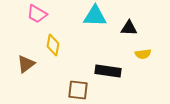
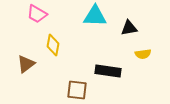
black triangle: rotated 12 degrees counterclockwise
brown square: moved 1 px left
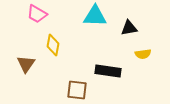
brown triangle: rotated 18 degrees counterclockwise
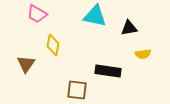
cyan triangle: rotated 10 degrees clockwise
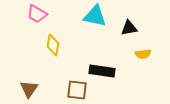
brown triangle: moved 3 px right, 25 px down
black rectangle: moved 6 px left
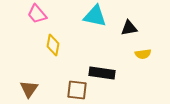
pink trapezoid: rotated 20 degrees clockwise
black rectangle: moved 2 px down
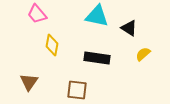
cyan triangle: moved 2 px right
black triangle: rotated 42 degrees clockwise
yellow diamond: moved 1 px left
yellow semicircle: rotated 147 degrees clockwise
black rectangle: moved 5 px left, 15 px up
brown triangle: moved 7 px up
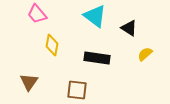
cyan triangle: moved 2 px left; rotated 25 degrees clockwise
yellow semicircle: moved 2 px right
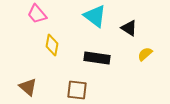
brown triangle: moved 1 px left, 5 px down; rotated 24 degrees counterclockwise
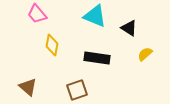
cyan triangle: rotated 15 degrees counterclockwise
brown square: rotated 25 degrees counterclockwise
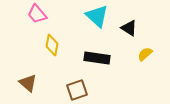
cyan triangle: moved 2 px right; rotated 20 degrees clockwise
brown triangle: moved 4 px up
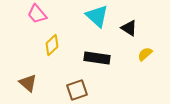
yellow diamond: rotated 35 degrees clockwise
